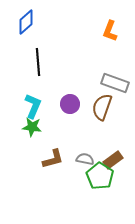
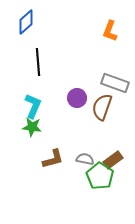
purple circle: moved 7 px right, 6 px up
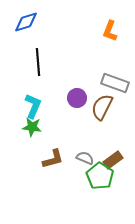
blue diamond: rotated 25 degrees clockwise
brown semicircle: rotated 8 degrees clockwise
gray semicircle: moved 1 px up; rotated 12 degrees clockwise
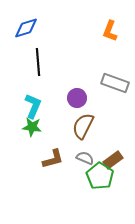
blue diamond: moved 6 px down
brown semicircle: moved 19 px left, 19 px down
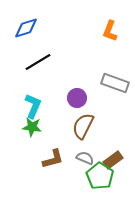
black line: rotated 64 degrees clockwise
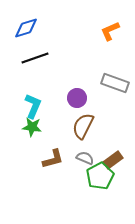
orange L-shape: rotated 45 degrees clockwise
black line: moved 3 px left, 4 px up; rotated 12 degrees clockwise
green pentagon: rotated 12 degrees clockwise
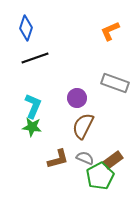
blue diamond: rotated 55 degrees counterclockwise
brown L-shape: moved 5 px right
